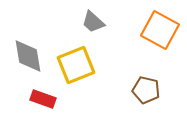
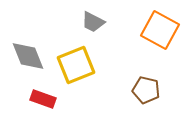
gray trapezoid: rotated 15 degrees counterclockwise
gray diamond: rotated 12 degrees counterclockwise
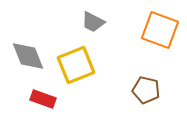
orange square: rotated 9 degrees counterclockwise
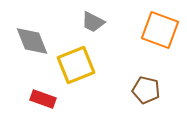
gray diamond: moved 4 px right, 15 px up
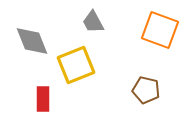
gray trapezoid: rotated 35 degrees clockwise
red rectangle: rotated 70 degrees clockwise
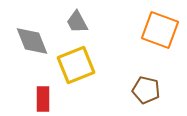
gray trapezoid: moved 16 px left
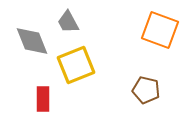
gray trapezoid: moved 9 px left
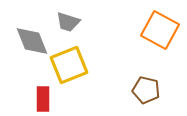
gray trapezoid: rotated 45 degrees counterclockwise
orange square: rotated 9 degrees clockwise
yellow square: moved 7 px left
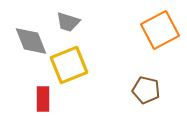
orange square: rotated 33 degrees clockwise
gray diamond: moved 1 px left
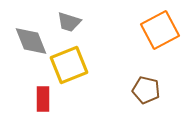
gray trapezoid: moved 1 px right
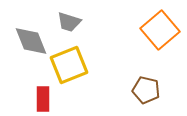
orange square: rotated 12 degrees counterclockwise
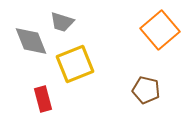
gray trapezoid: moved 7 px left
yellow square: moved 6 px right, 1 px up
red rectangle: rotated 15 degrees counterclockwise
